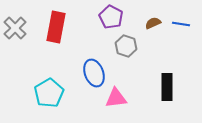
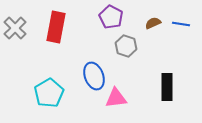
blue ellipse: moved 3 px down
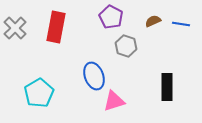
brown semicircle: moved 2 px up
cyan pentagon: moved 10 px left
pink triangle: moved 2 px left, 3 px down; rotated 10 degrees counterclockwise
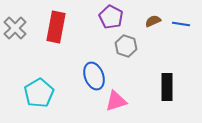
pink triangle: moved 2 px right
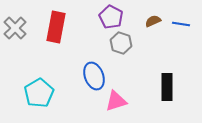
gray hexagon: moved 5 px left, 3 px up
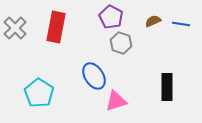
blue ellipse: rotated 12 degrees counterclockwise
cyan pentagon: rotated 8 degrees counterclockwise
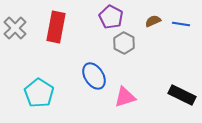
gray hexagon: moved 3 px right; rotated 10 degrees clockwise
black rectangle: moved 15 px right, 8 px down; rotated 64 degrees counterclockwise
pink triangle: moved 9 px right, 4 px up
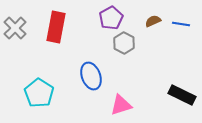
purple pentagon: moved 1 px down; rotated 15 degrees clockwise
blue ellipse: moved 3 px left; rotated 12 degrees clockwise
pink triangle: moved 4 px left, 8 px down
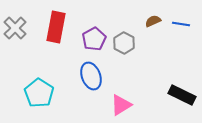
purple pentagon: moved 17 px left, 21 px down
pink triangle: rotated 15 degrees counterclockwise
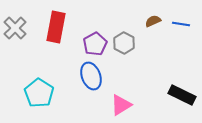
purple pentagon: moved 1 px right, 5 px down
